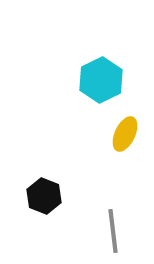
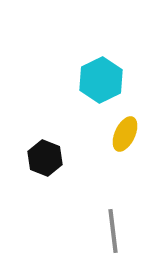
black hexagon: moved 1 px right, 38 px up
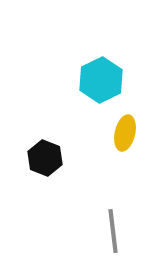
yellow ellipse: moved 1 px up; rotated 12 degrees counterclockwise
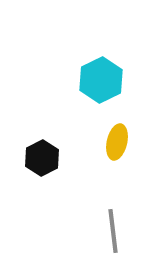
yellow ellipse: moved 8 px left, 9 px down
black hexagon: moved 3 px left; rotated 12 degrees clockwise
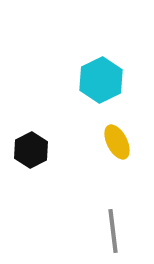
yellow ellipse: rotated 40 degrees counterclockwise
black hexagon: moved 11 px left, 8 px up
